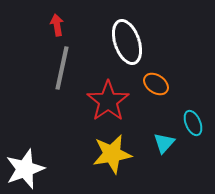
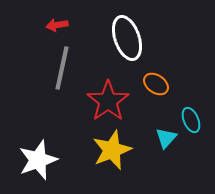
red arrow: rotated 90 degrees counterclockwise
white ellipse: moved 4 px up
cyan ellipse: moved 2 px left, 3 px up
cyan triangle: moved 2 px right, 5 px up
yellow star: moved 4 px up; rotated 12 degrees counterclockwise
white star: moved 13 px right, 9 px up
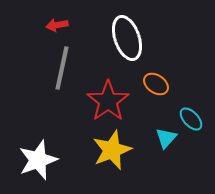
cyan ellipse: moved 1 px up; rotated 20 degrees counterclockwise
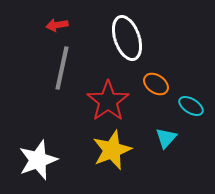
cyan ellipse: moved 13 px up; rotated 15 degrees counterclockwise
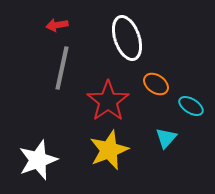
yellow star: moved 3 px left
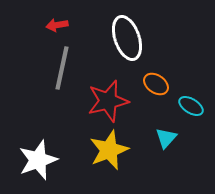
red star: rotated 21 degrees clockwise
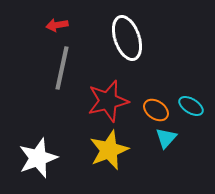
orange ellipse: moved 26 px down
white star: moved 2 px up
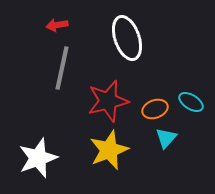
cyan ellipse: moved 4 px up
orange ellipse: moved 1 px left, 1 px up; rotated 55 degrees counterclockwise
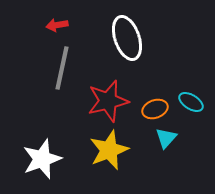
white star: moved 4 px right, 1 px down
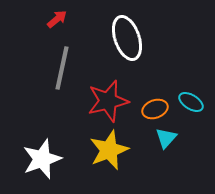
red arrow: moved 6 px up; rotated 150 degrees clockwise
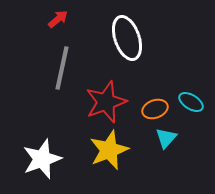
red arrow: moved 1 px right
red star: moved 2 px left, 1 px down; rotated 6 degrees counterclockwise
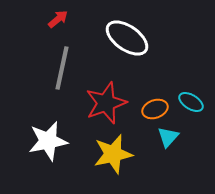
white ellipse: rotated 36 degrees counterclockwise
red star: moved 1 px down
cyan triangle: moved 2 px right, 1 px up
yellow star: moved 4 px right, 4 px down; rotated 9 degrees clockwise
white star: moved 6 px right, 18 px up; rotated 9 degrees clockwise
